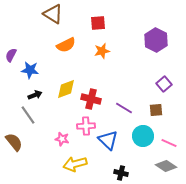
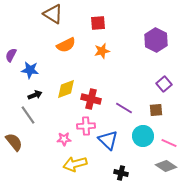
pink star: moved 2 px right; rotated 16 degrees counterclockwise
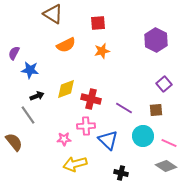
purple semicircle: moved 3 px right, 2 px up
black arrow: moved 2 px right, 1 px down
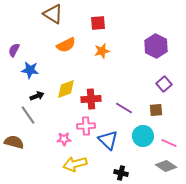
purple hexagon: moved 6 px down
purple semicircle: moved 3 px up
red cross: rotated 18 degrees counterclockwise
brown semicircle: rotated 36 degrees counterclockwise
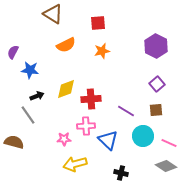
purple semicircle: moved 1 px left, 2 px down
purple square: moved 7 px left
purple line: moved 2 px right, 3 px down
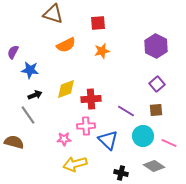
brown triangle: rotated 15 degrees counterclockwise
black arrow: moved 2 px left, 1 px up
gray diamond: moved 12 px left
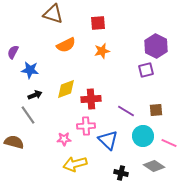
purple square: moved 11 px left, 14 px up; rotated 28 degrees clockwise
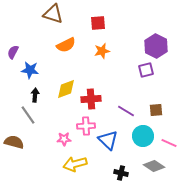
black arrow: rotated 64 degrees counterclockwise
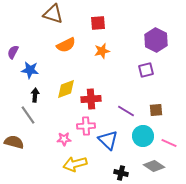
purple hexagon: moved 6 px up
